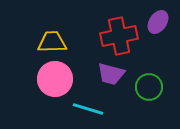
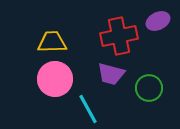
purple ellipse: moved 1 px up; rotated 30 degrees clockwise
green circle: moved 1 px down
cyan line: rotated 44 degrees clockwise
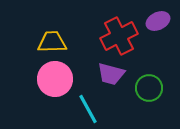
red cross: rotated 15 degrees counterclockwise
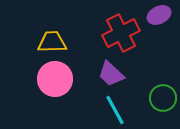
purple ellipse: moved 1 px right, 6 px up
red cross: moved 2 px right, 3 px up
purple trapezoid: rotated 28 degrees clockwise
green circle: moved 14 px right, 10 px down
cyan line: moved 27 px right, 1 px down
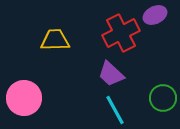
purple ellipse: moved 4 px left
yellow trapezoid: moved 3 px right, 2 px up
pink circle: moved 31 px left, 19 px down
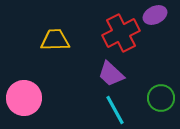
green circle: moved 2 px left
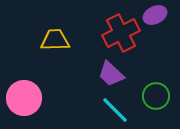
green circle: moved 5 px left, 2 px up
cyan line: rotated 16 degrees counterclockwise
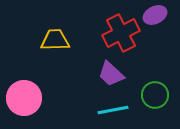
green circle: moved 1 px left, 1 px up
cyan line: moved 2 px left; rotated 56 degrees counterclockwise
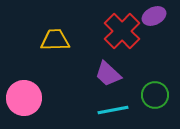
purple ellipse: moved 1 px left, 1 px down
red cross: moved 1 px right, 2 px up; rotated 18 degrees counterclockwise
purple trapezoid: moved 3 px left
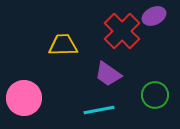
yellow trapezoid: moved 8 px right, 5 px down
purple trapezoid: rotated 8 degrees counterclockwise
cyan line: moved 14 px left
